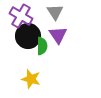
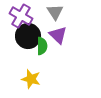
purple triangle: rotated 12 degrees counterclockwise
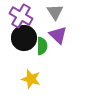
black circle: moved 4 px left, 2 px down
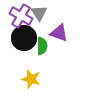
gray triangle: moved 16 px left, 1 px down
purple triangle: moved 1 px right, 2 px up; rotated 24 degrees counterclockwise
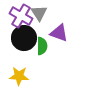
yellow star: moved 12 px left, 3 px up; rotated 12 degrees counterclockwise
